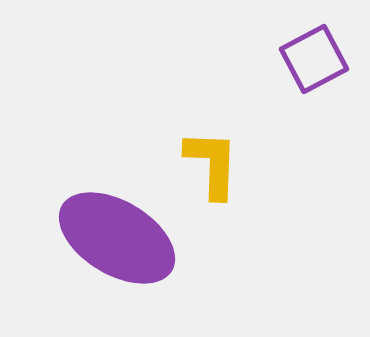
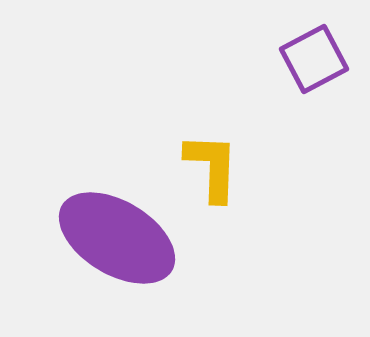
yellow L-shape: moved 3 px down
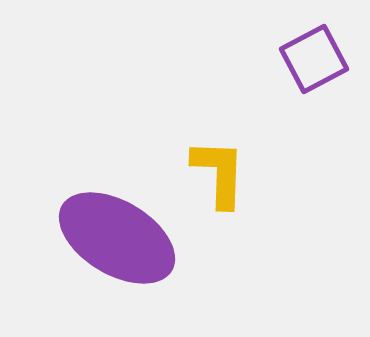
yellow L-shape: moved 7 px right, 6 px down
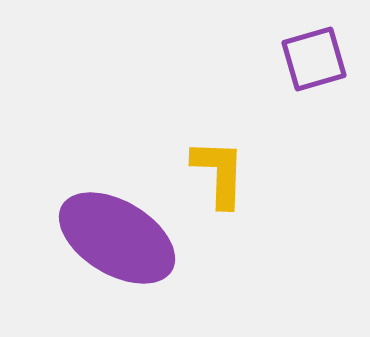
purple square: rotated 12 degrees clockwise
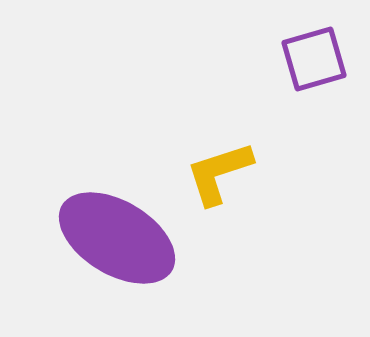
yellow L-shape: rotated 110 degrees counterclockwise
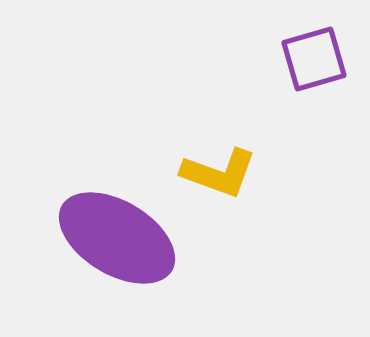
yellow L-shape: rotated 142 degrees counterclockwise
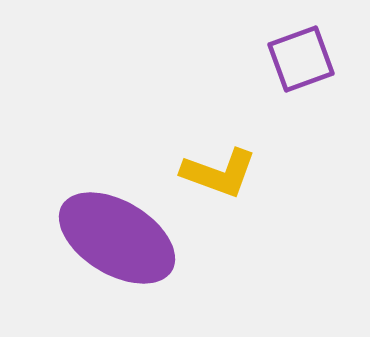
purple square: moved 13 px left; rotated 4 degrees counterclockwise
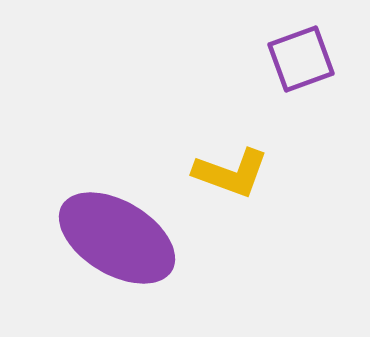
yellow L-shape: moved 12 px right
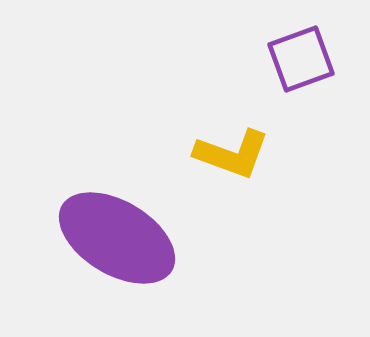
yellow L-shape: moved 1 px right, 19 px up
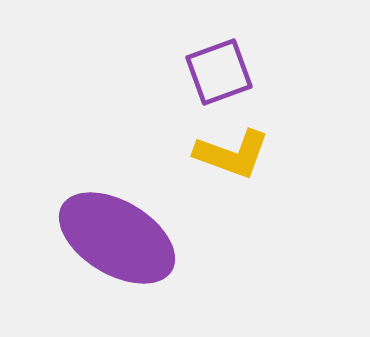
purple square: moved 82 px left, 13 px down
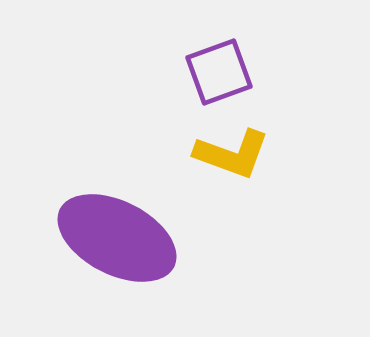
purple ellipse: rotated 4 degrees counterclockwise
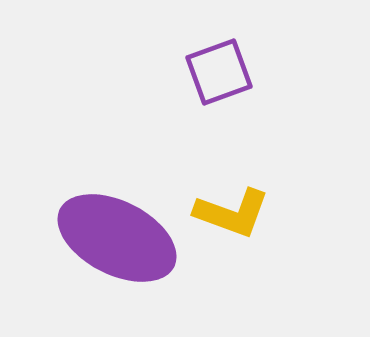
yellow L-shape: moved 59 px down
